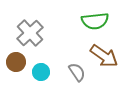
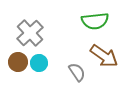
brown circle: moved 2 px right
cyan circle: moved 2 px left, 9 px up
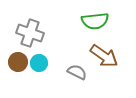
gray cross: rotated 28 degrees counterclockwise
gray semicircle: rotated 30 degrees counterclockwise
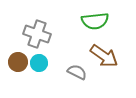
gray cross: moved 7 px right, 1 px down
